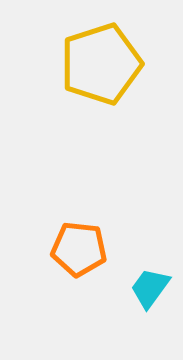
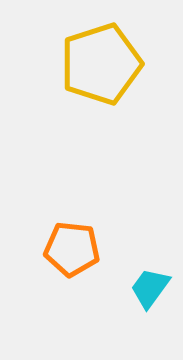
orange pentagon: moved 7 px left
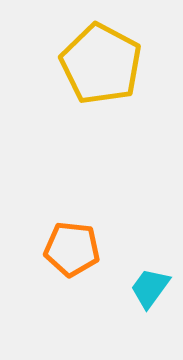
yellow pentagon: rotated 26 degrees counterclockwise
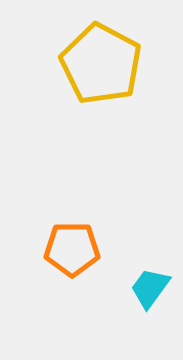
orange pentagon: rotated 6 degrees counterclockwise
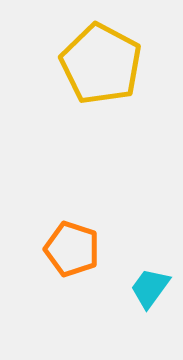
orange pentagon: rotated 18 degrees clockwise
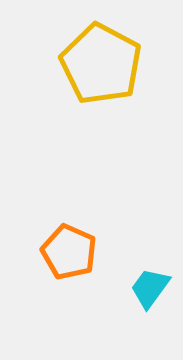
orange pentagon: moved 3 px left, 3 px down; rotated 6 degrees clockwise
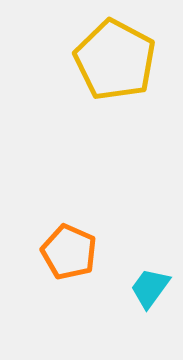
yellow pentagon: moved 14 px right, 4 px up
